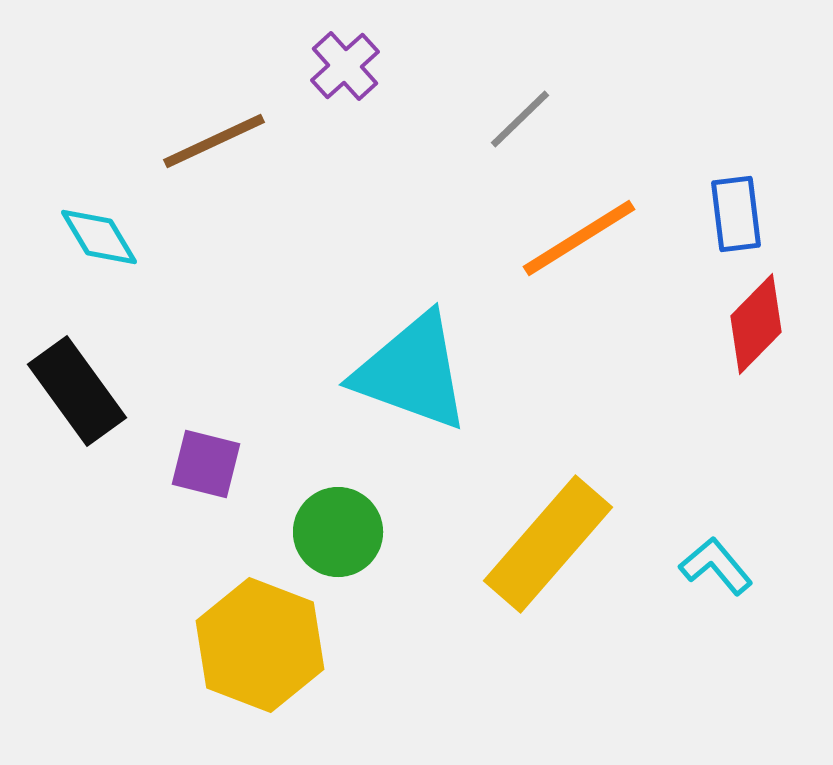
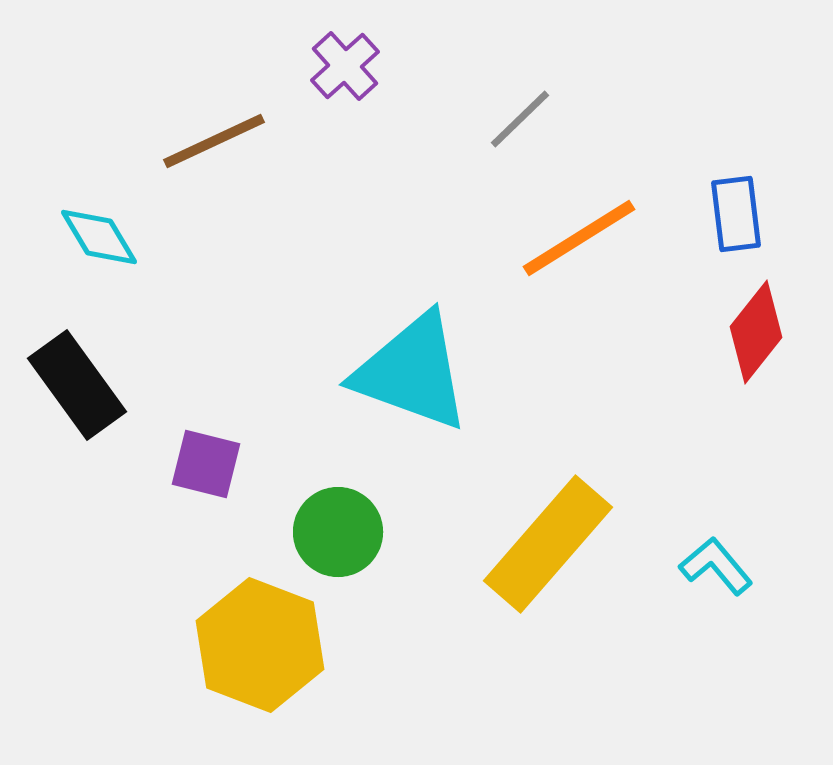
red diamond: moved 8 px down; rotated 6 degrees counterclockwise
black rectangle: moved 6 px up
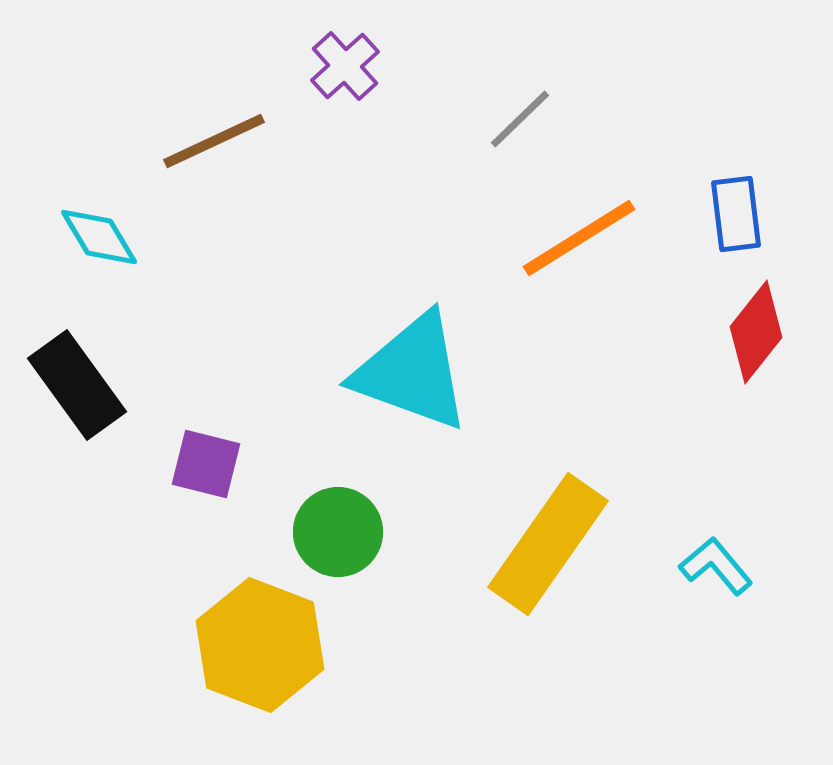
yellow rectangle: rotated 6 degrees counterclockwise
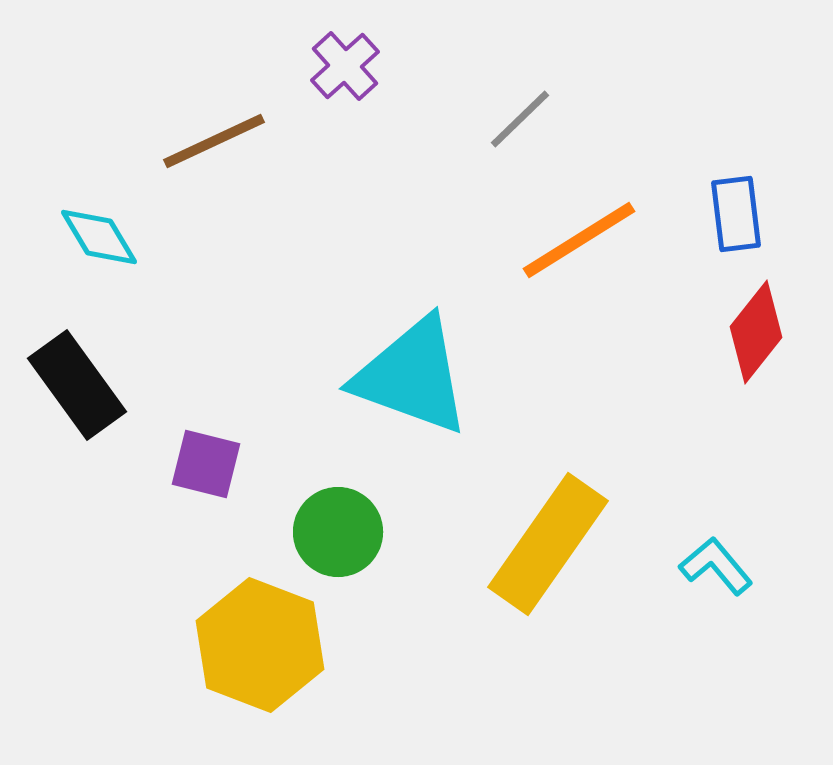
orange line: moved 2 px down
cyan triangle: moved 4 px down
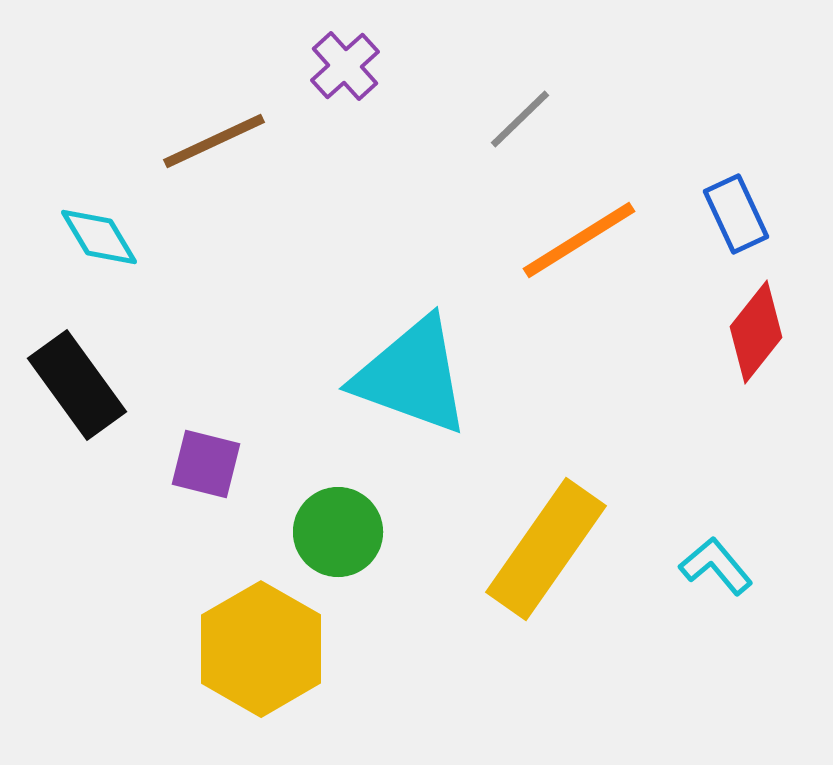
blue rectangle: rotated 18 degrees counterclockwise
yellow rectangle: moved 2 px left, 5 px down
yellow hexagon: moved 1 px right, 4 px down; rotated 9 degrees clockwise
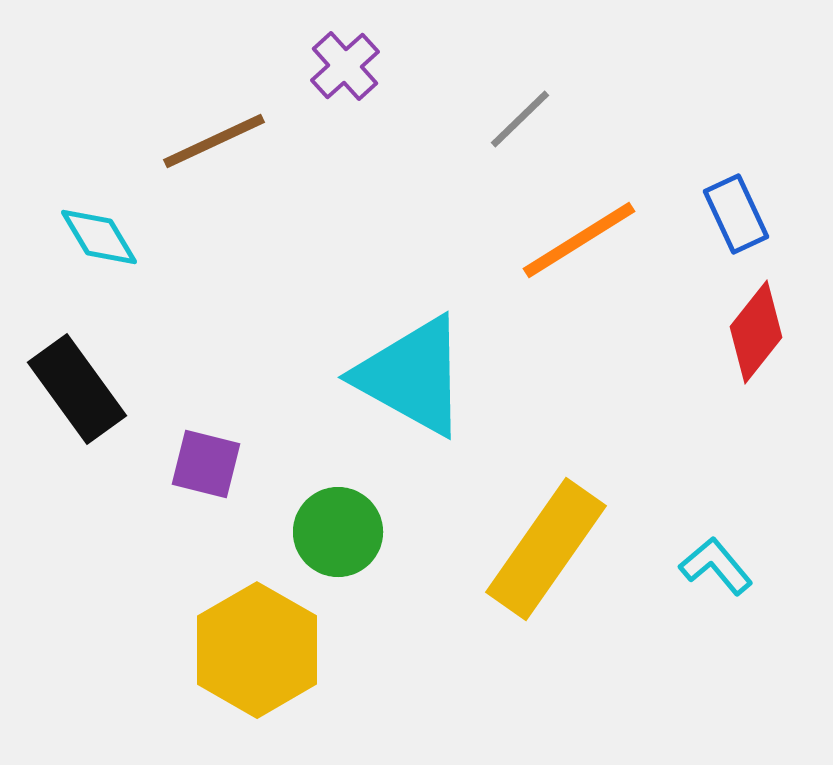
cyan triangle: rotated 9 degrees clockwise
black rectangle: moved 4 px down
yellow hexagon: moved 4 px left, 1 px down
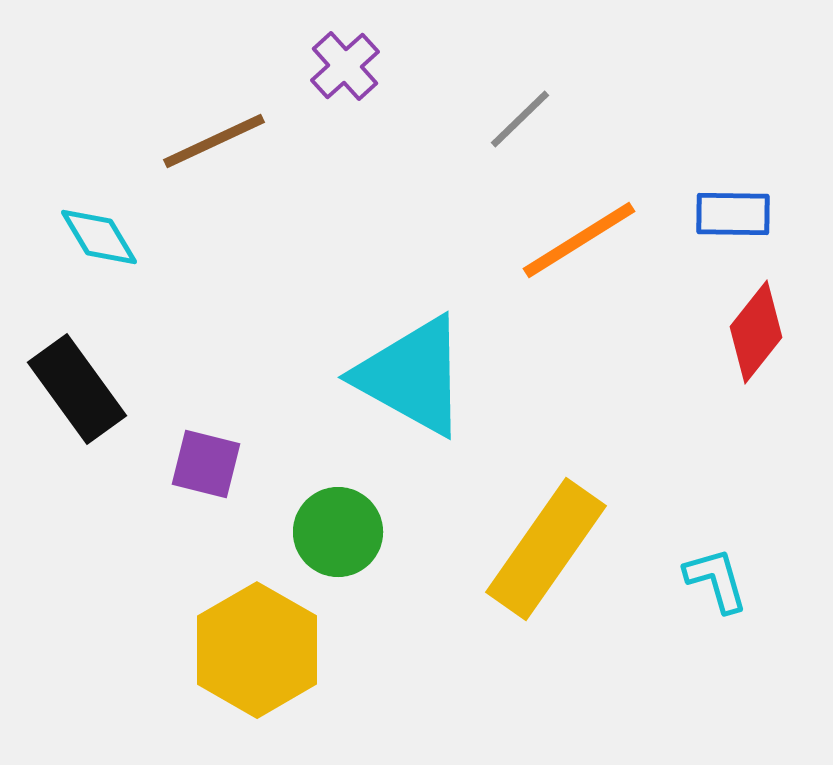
blue rectangle: moved 3 px left; rotated 64 degrees counterclockwise
cyan L-shape: moved 14 px down; rotated 24 degrees clockwise
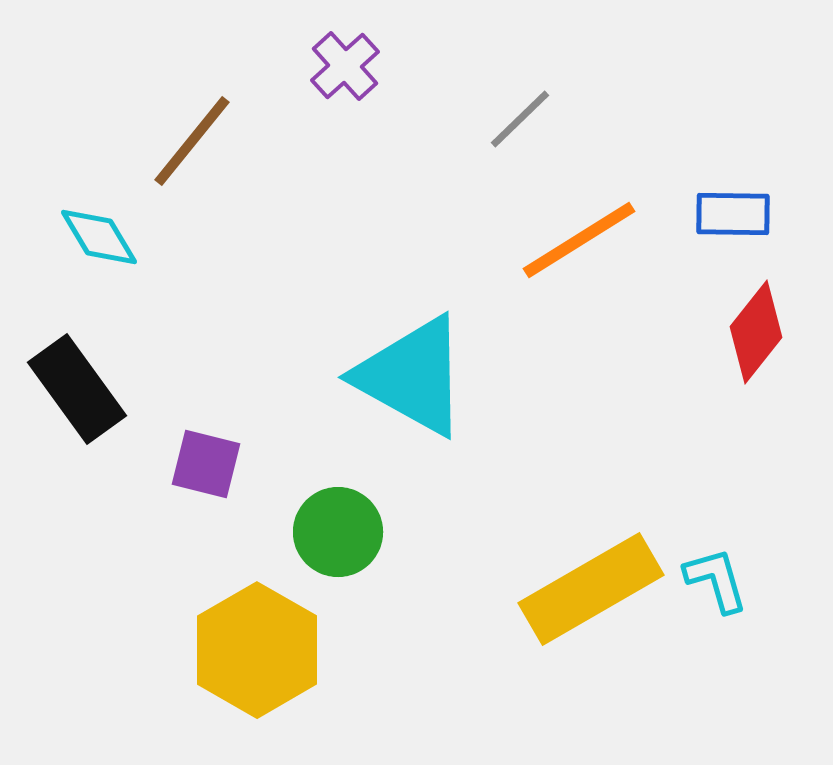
brown line: moved 22 px left; rotated 26 degrees counterclockwise
yellow rectangle: moved 45 px right, 40 px down; rotated 25 degrees clockwise
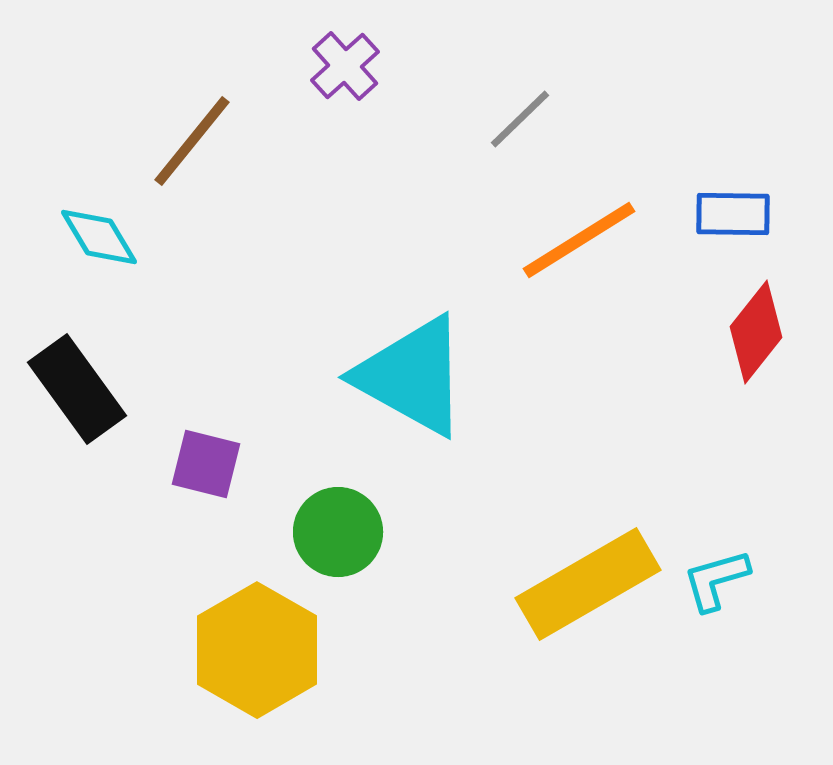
cyan L-shape: rotated 90 degrees counterclockwise
yellow rectangle: moved 3 px left, 5 px up
